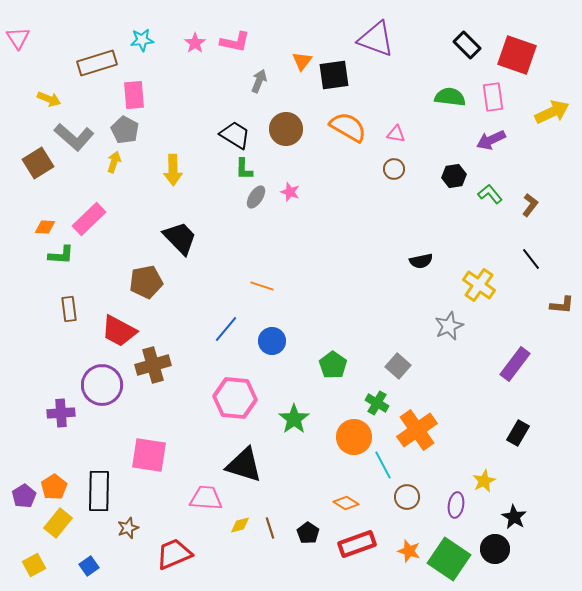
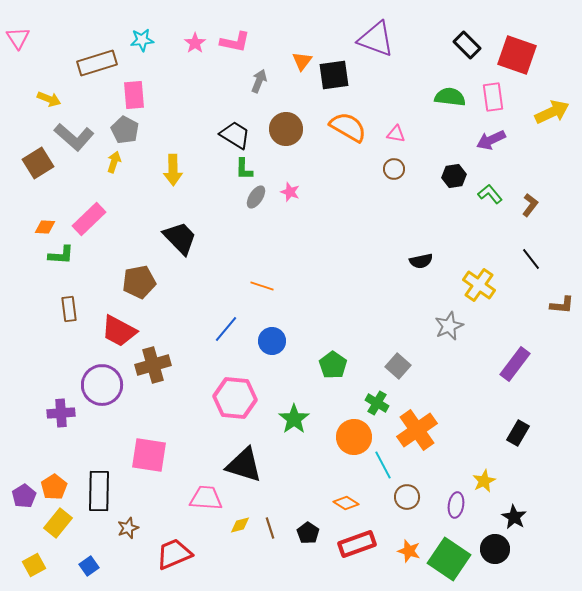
brown pentagon at (146, 282): moved 7 px left
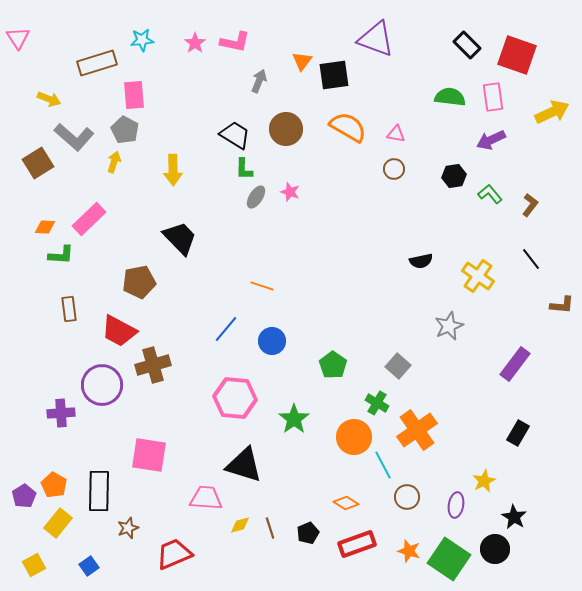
yellow cross at (479, 285): moved 1 px left, 9 px up
orange pentagon at (54, 487): moved 2 px up; rotated 10 degrees counterclockwise
black pentagon at (308, 533): rotated 15 degrees clockwise
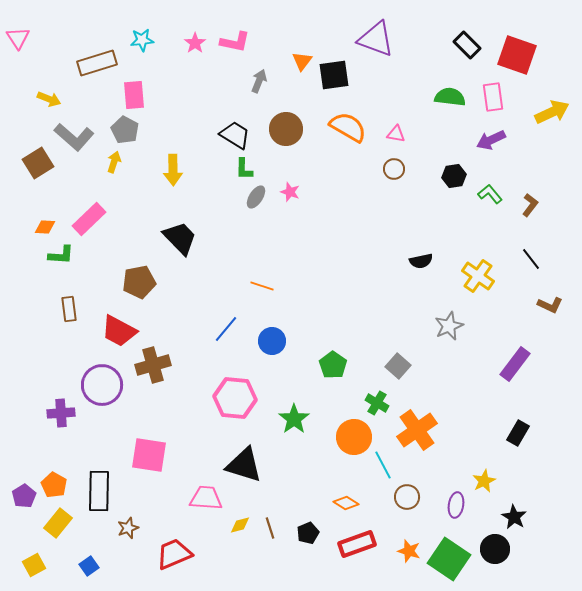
brown L-shape at (562, 305): moved 12 px left; rotated 20 degrees clockwise
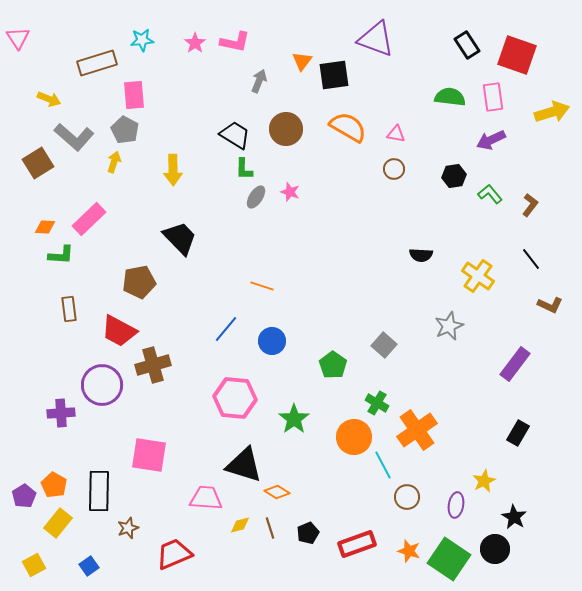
black rectangle at (467, 45): rotated 12 degrees clockwise
yellow arrow at (552, 112): rotated 8 degrees clockwise
black semicircle at (421, 261): moved 6 px up; rotated 15 degrees clockwise
gray square at (398, 366): moved 14 px left, 21 px up
orange diamond at (346, 503): moved 69 px left, 11 px up
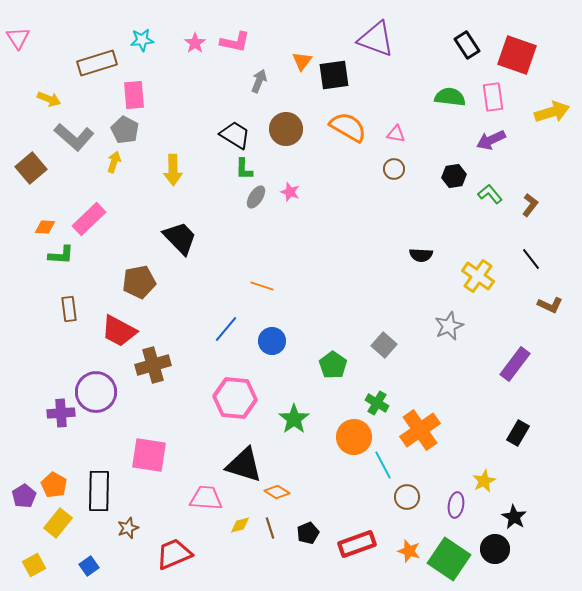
brown square at (38, 163): moved 7 px left, 5 px down; rotated 8 degrees counterclockwise
purple circle at (102, 385): moved 6 px left, 7 px down
orange cross at (417, 430): moved 3 px right
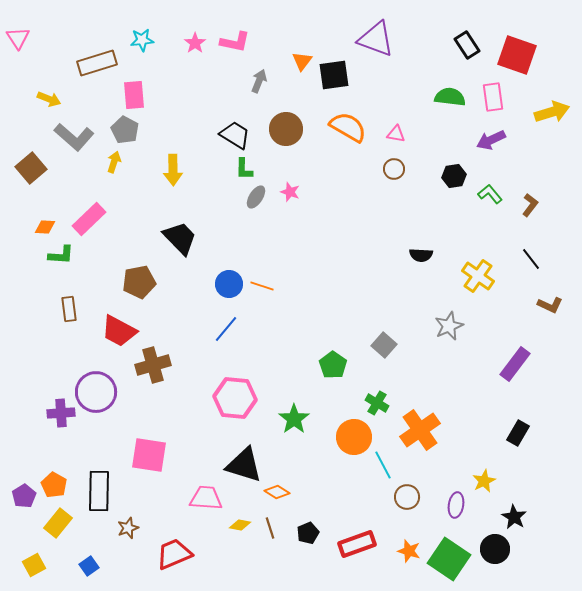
blue circle at (272, 341): moved 43 px left, 57 px up
yellow diamond at (240, 525): rotated 25 degrees clockwise
